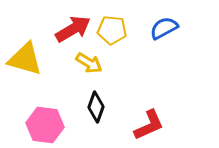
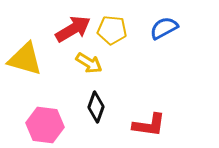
red L-shape: rotated 32 degrees clockwise
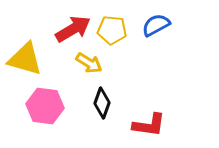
blue semicircle: moved 8 px left, 3 px up
black diamond: moved 6 px right, 4 px up
pink hexagon: moved 19 px up
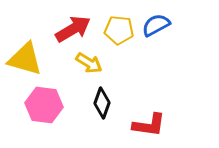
yellow pentagon: moved 7 px right
pink hexagon: moved 1 px left, 1 px up
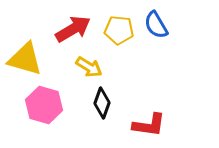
blue semicircle: rotated 92 degrees counterclockwise
yellow arrow: moved 4 px down
pink hexagon: rotated 9 degrees clockwise
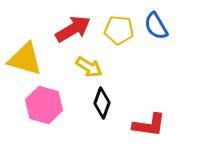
blue semicircle: moved 1 px down
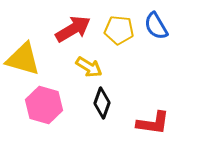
yellow triangle: moved 2 px left
red L-shape: moved 4 px right, 2 px up
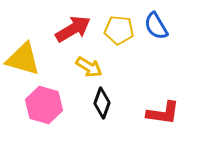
red L-shape: moved 10 px right, 10 px up
